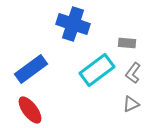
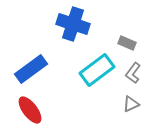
gray rectangle: rotated 18 degrees clockwise
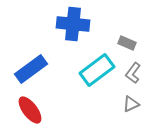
blue cross: rotated 12 degrees counterclockwise
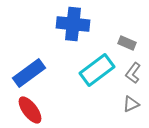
blue rectangle: moved 2 px left, 4 px down
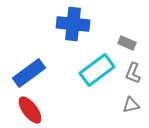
gray L-shape: rotated 15 degrees counterclockwise
gray triangle: moved 1 px down; rotated 12 degrees clockwise
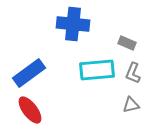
cyan rectangle: rotated 32 degrees clockwise
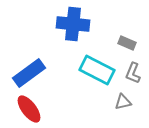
cyan rectangle: rotated 32 degrees clockwise
gray triangle: moved 8 px left, 3 px up
red ellipse: moved 1 px left, 1 px up
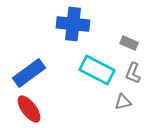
gray rectangle: moved 2 px right
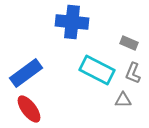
blue cross: moved 1 px left, 2 px up
blue rectangle: moved 3 px left
gray triangle: moved 2 px up; rotated 12 degrees clockwise
